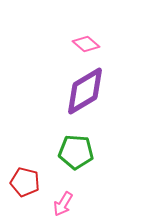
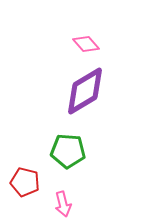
pink diamond: rotated 8 degrees clockwise
green pentagon: moved 8 px left, 1 px up
pink arrow: rotated 45 degrees counterclockwise
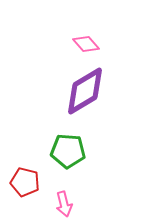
pink arrow: moved 1 px right
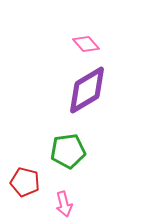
purple diamond: moved 2 px right, 1 px up
green pentagon: rotated 12 degrees counterclockwise
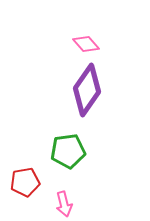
purple diamond: rotated 24 degrees counterclockwise
red pentagon: rotated 24 degrees counterclockwise
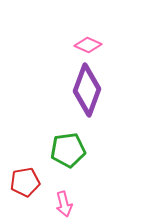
pink diamond: moved 2 px right, 1 px down; rotated 24 degrees counterclockwise
purple diamond: rotated 15 degrees counterclockwise
green pentagon: moved 1 px up
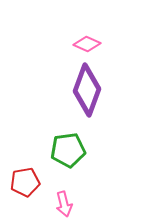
pink diamond: moved 1 px left, 1 px up
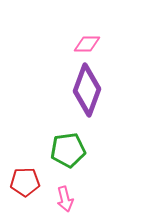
pink diamond: rotated 24 degrees counterclockwise
red pentagon: rotated 8 degrees clockwise
pink arrow: moved 1 px right, 5 px up
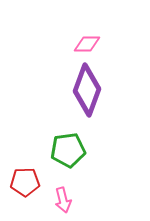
pink arrow: moved 2 px left, 1 px down
